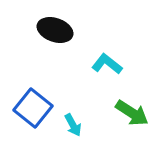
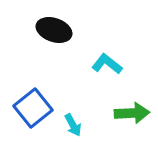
black ellipse: moved 1 px left
blue square: rotated 12 degrees clockwise
green arrow: rotated 36 degrees counterclockwise
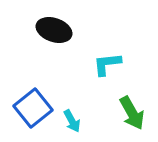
cyan L-shape: rotated 44 degrees counterclockwise
green arrow: rotated 64 degrees clockwise
cyan arrow: moved 1 px left, 4 px up
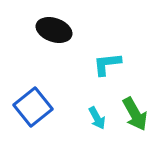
blue square: moved 1 px up
green arrow: moved 3 px right, 1 px down
cyan arrow: moved 25 px right, 3 px up
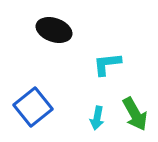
cyan arrow: rotated 40 degrees clockwise
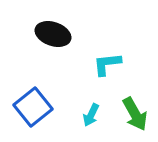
black ellipse: moved 1 px left, 4 px down
cyan arrow: moved 6 px left, 3 px up; rotated 15 degrees clockwise
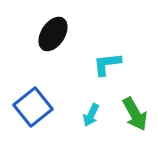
black ellipse: rotated 76 degrees counterclockwise
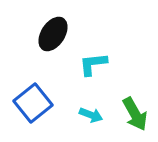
cyan L-shape: moved 14 px left
blue square: moved 4 px up
cyan arrow: rotated 95 degrees counterclockwise
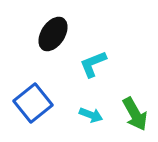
cyan L-shape: rotated 16 degrees counterclockwise
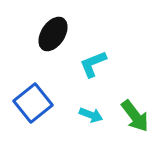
green arrow: moved 2 px down; rotated 8 degrees counterclockwise
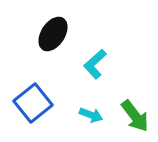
cyan L-shape: moved 2 px right; rotated 20 degrees counterclockwise
